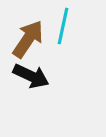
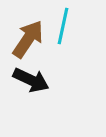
black arrow: moved 4 px down
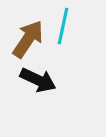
black arrow: moved 7 px right
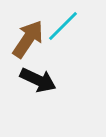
cyan line: rotated 33 degrees clockwise
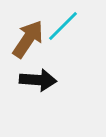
black arrow: rotated 21 degrees counterclockwise
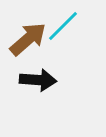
brown arrow: rotated 15 degrees clockwise
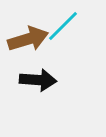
brown arrow: rotated 24 degrees clockwise
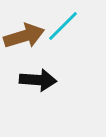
brown arrow: moved 4 px left, 3 px up
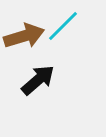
black arrow: rotated 45 degrees counterclockwise
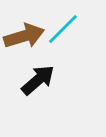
cyan line: moved 3 px down
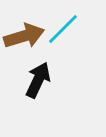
black arrow: rotated 24 degrees counterclockwise
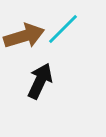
black arrow: moved 2 px right, 1 px down
